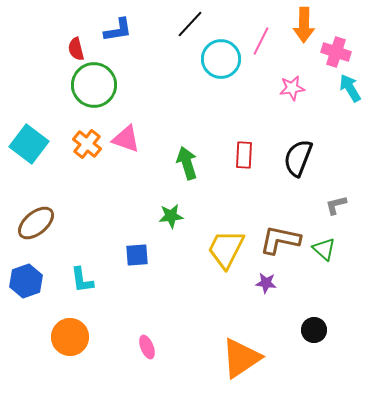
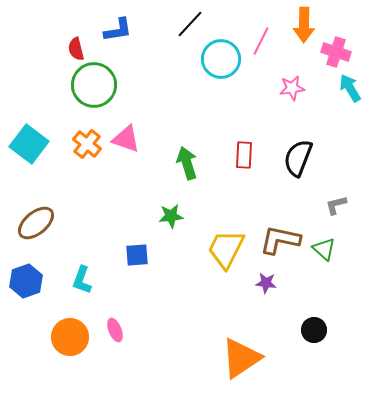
cyan L-shape: rotated 28 degrees clockwise
pink ellipse: moved 32 px left, 17 px up
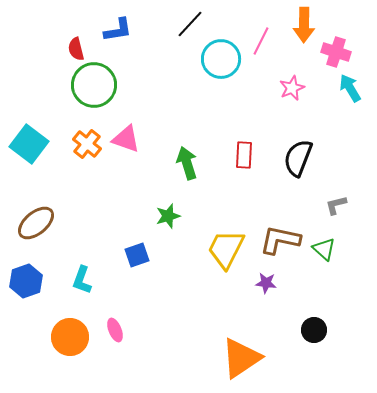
pink star: rotated 15 degrees counterclockwise
green star: moved 3 px left; rotated 10 degrees counterclockwise
blue square: rotated 15 degrees counterclockwise
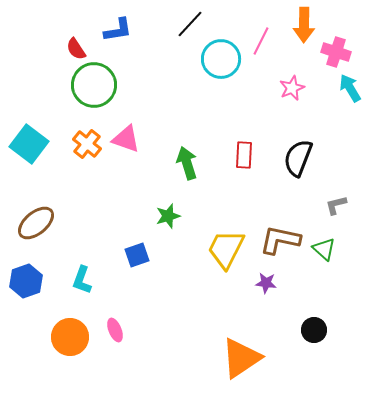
red semicircle: rotated 20 degrees counterclockwise
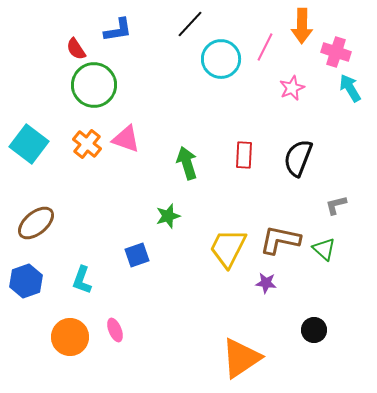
orange arrow: moved 2 px left, 1 px down
pink line: moved 4 px right, 6 px down
yellow trapezoid: moved 2 px right, 1 px up
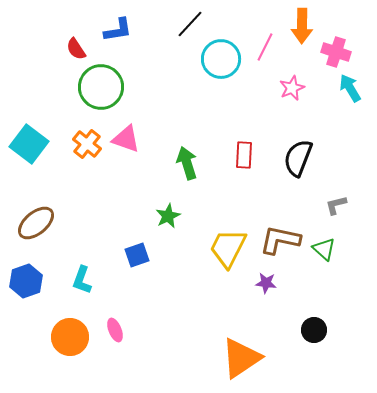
green circle: moved 7 px right, 2 px down
green star: rotated 10 degrees counterclockwise
